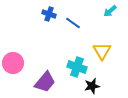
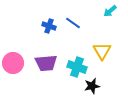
blue cross: moved 12 px down
purple trapezoid: moved 1 px right, 19 px up; rotated 45 degrees clockwise
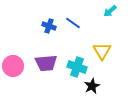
pink circle: moved 3 px down
black star: rotated 14 degrees counterclockwise
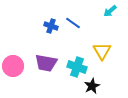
blue cross: moved 2 px right
purple trapezoid: rotated 15 degrees clockwise
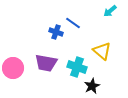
blue cross: moved 5 px right, 6 px down
yellow triangle: rotated 18 degrees counterclockwise
pink circle: moved 2 px down
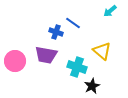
purple trapezoid: moved 8 px up
pink circle: moved 2 px right, 7 px up
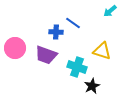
blue cross: rotated 16 degrees counterclockwise
yellow triangle: rotated 24 degrees counterclockwise
purple trapezoid: rotated 10 degrees clockwise
pink circle: moved 13 px up
